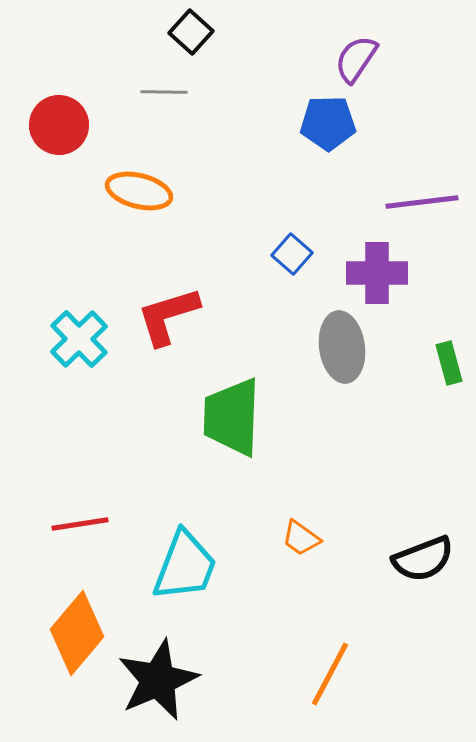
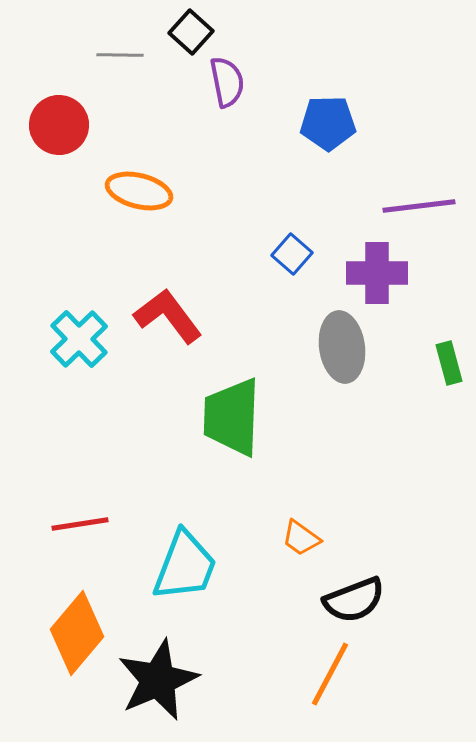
purple semicircle: moved 129 px left, 23 px down; rotated 135 degrees clockwise
gray line: moved 44 px left, 37 px up
purple line: moved 3 px left, 4 px down
red L-shape: rotated 70 degrees clockwise
black semicircle: moved 69 px left, 41 px down
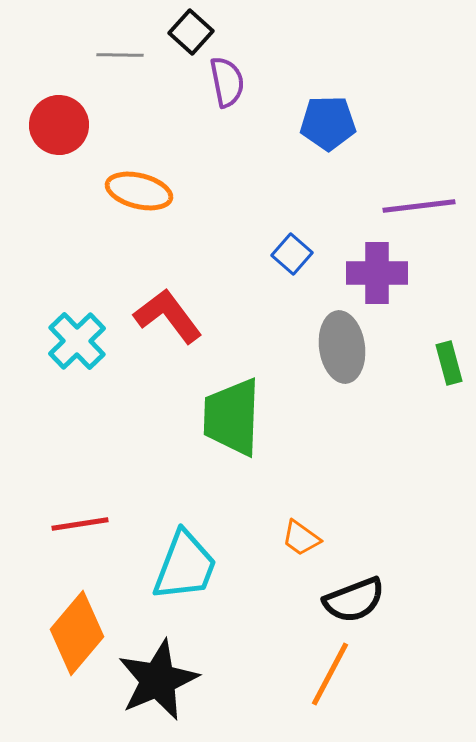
cyan cross: moved 2 px left, 2 px down
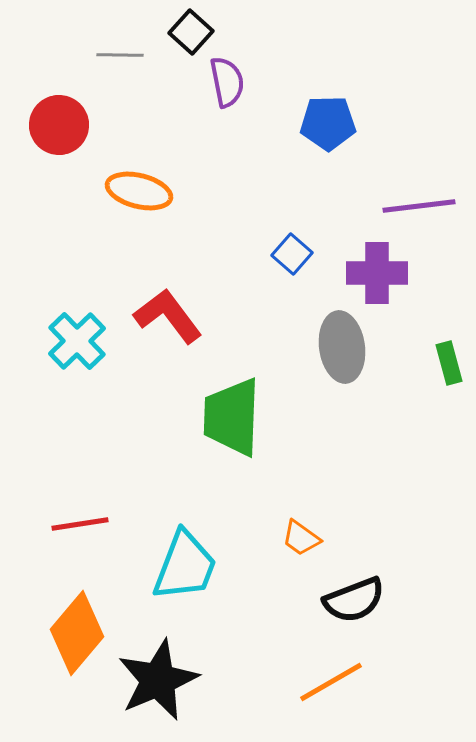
orange line: moved 1 px right, 8 px down; rotated 32 degrees clockwise
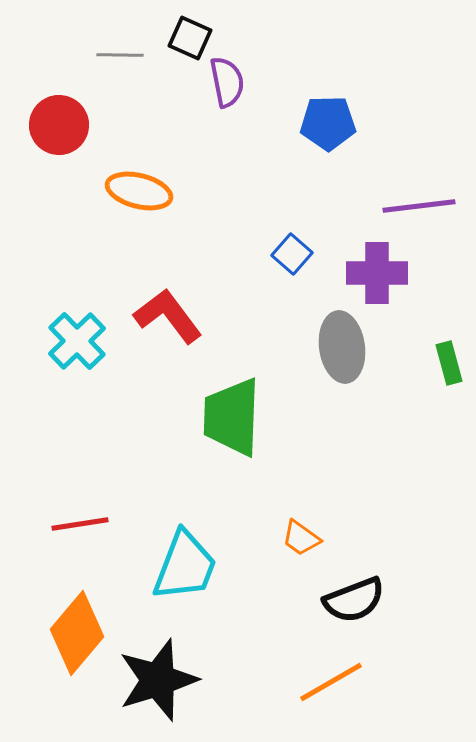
black square: moved 1 px left, 6 px down; rotated 18 degrees counterclockwise
black star: rotated 6 degrees clockwise
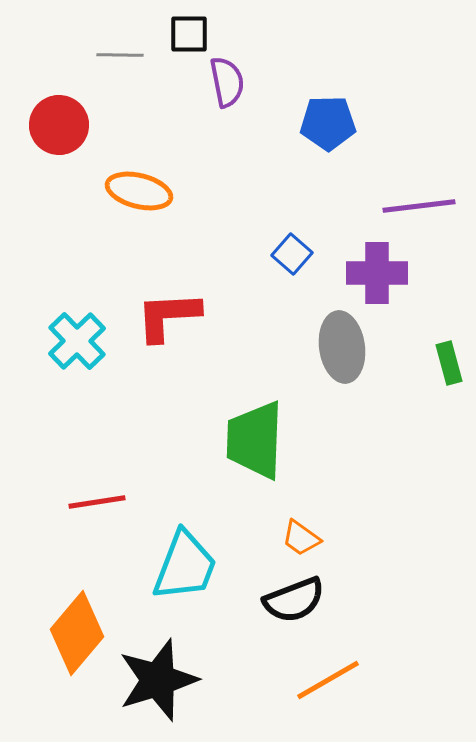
black square: moved 1 px left, 4 px up; rotated 24 degrees counterclockwise
red L-shape: rotated 56 degrees counterclockwise
green trapezoid: moved 23 px right, 23 px down
red line: moved 17 px right, 22 px up
black semicircle: moved 60 px left
orange line: moved 3 px left, 2 px up
